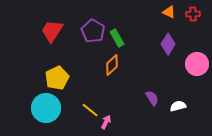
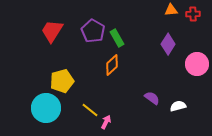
orange triangle: moved 2 px right, 2 px up; rotated 32 degrees counterclockwise
yellow pentagon: moved 5 px right, 3 px down; rotated 10 degrees clockwise
purple semicircle: rotated 21 degrees counterclockwise
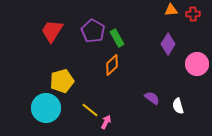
white semicircle: rotated 91 degrees counterclockwise
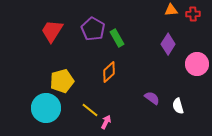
purple pentagon: moved 2 px up
orange diamond: moved 3 px left, 7 px down
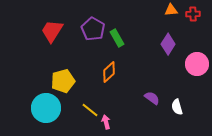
yellow pentagon: moved 1 px right
white semicircle: moved 1 px left, 1 px down
pink arrow: rotated 40 degrees counterclockwise
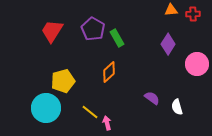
yellow line: moved 2 px down
pink arrow: moved 1 px right, 1 px down
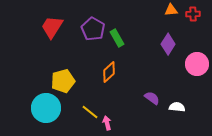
red trapezoid: moved 4 px up
white semicircle: rotated 112 degrees clockwise
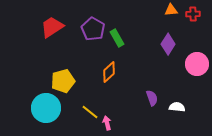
red trapezoid: rotated 25 degrees clockwise
purple semicircle: rotated 35 degrees clockwise
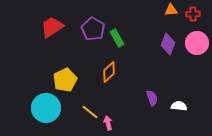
purple diamond: rotated 10 degrees counterclockwise
pink circle: moved 21 px up
yellow pentagon: moved 2 px right, 1 px up; rotated 10 degrees counterclockwise
white semicircle: moved 2 px right, 1 px up
pink arrow: moved 1 px right
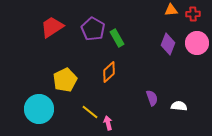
cyan circle: moved 7 px left, 1 px down
